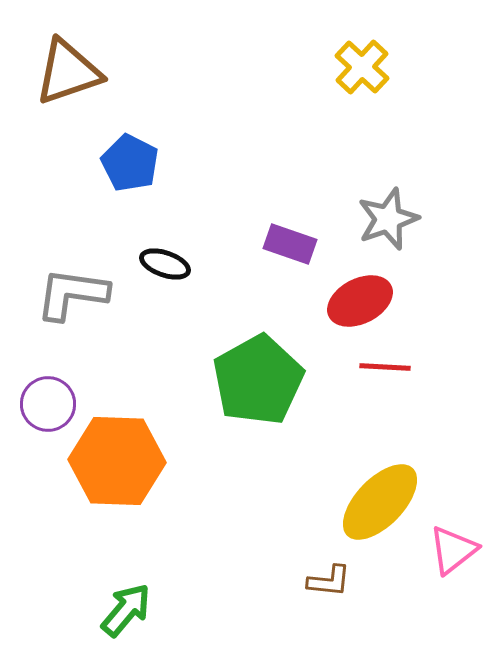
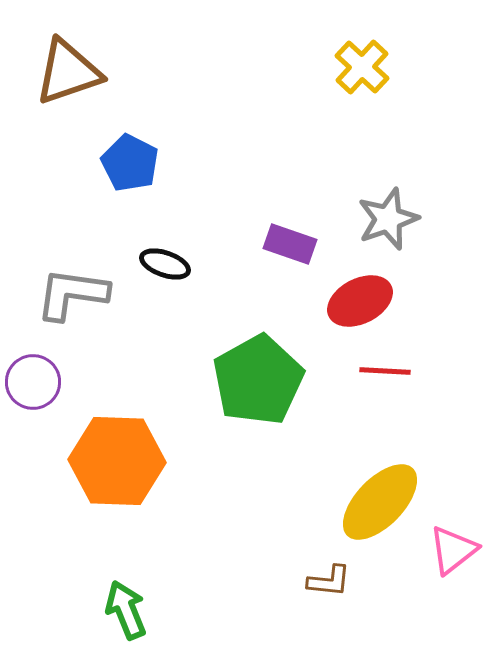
red line: moved 4 px down
purple circle: moved 15 px left, 22 px up
green arrow: rotated 62 degrees counterclockwise
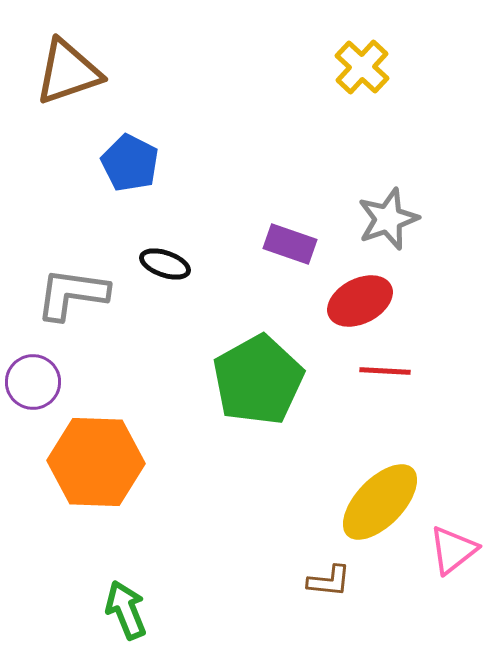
orange hexagon: moved 21 px left, 1 px down
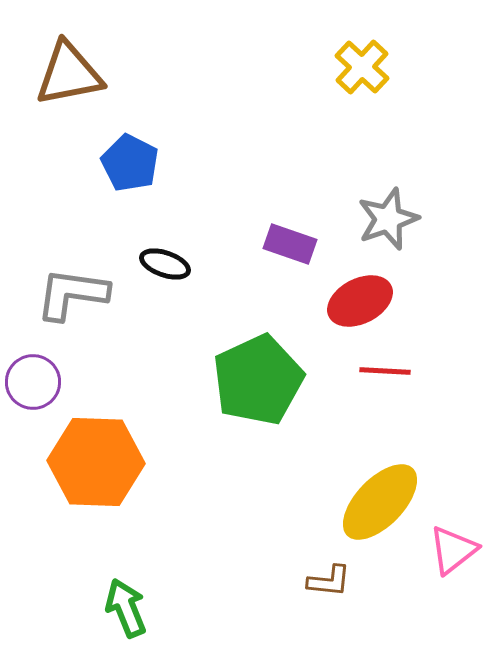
brown triangle: moved 1 px right, 2 px down; rotated 8 degrees clockwise
green pentagon: rotated 4 degrees clockwise
green arrow: moved 2 px up
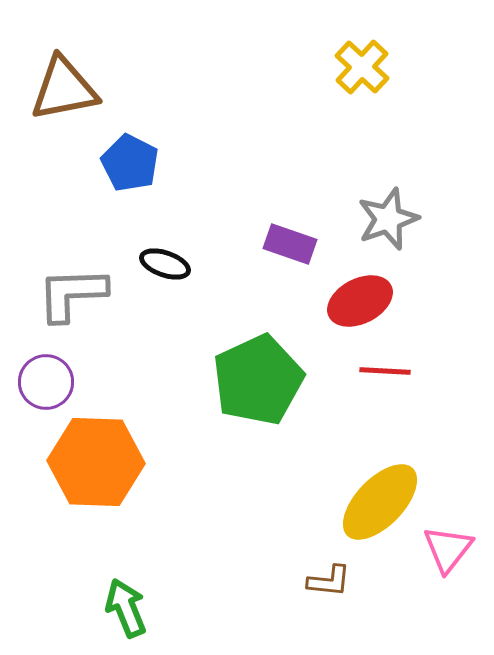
brown triangle: moved 5 px left, 15 px down
gray L-shape: rotated 10 degrees counterclockwise
purple circle: moved 13 px right
pink triangle: moved 5 px left, 1 px up; rotated 14 degrees counterclockwise
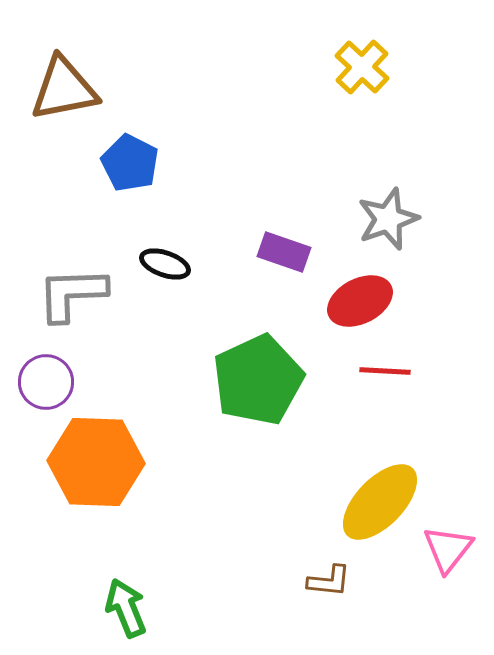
purple rectangle: moved 6 px left, 8 px down
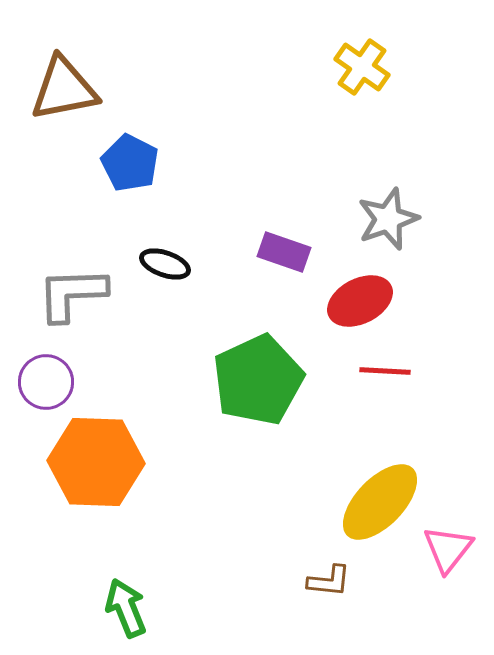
yellow cross: rotated 8 degrees counterclockwise
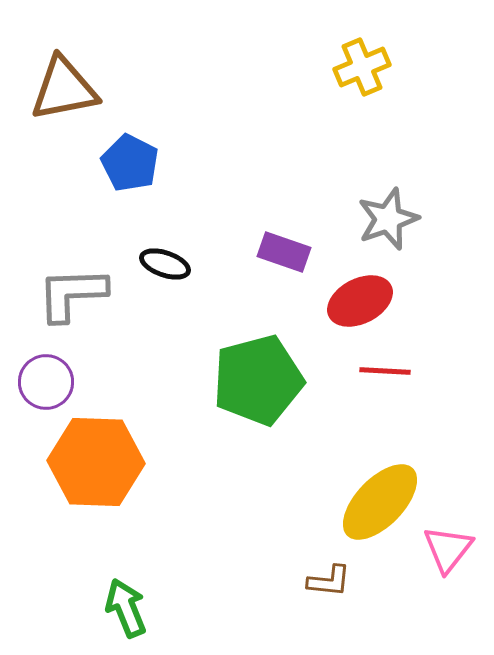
yellow cross: rotated 32 degrees clockwise
green pentagon: rotated 10 degrees clockwise
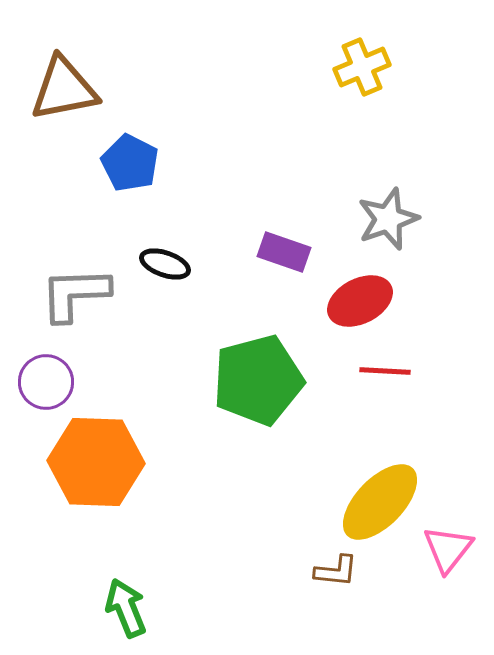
gray L-shape: moved 3 px right
brown L-shape: moved 7 px right, 10 px up
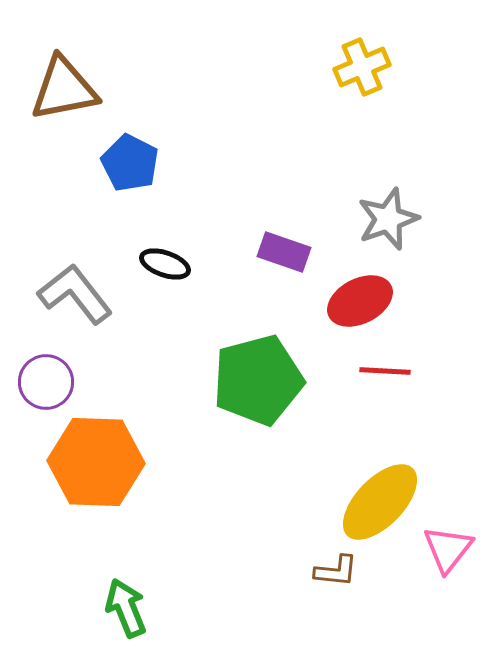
gray L-shape: rotated 54 degrees clockwise
